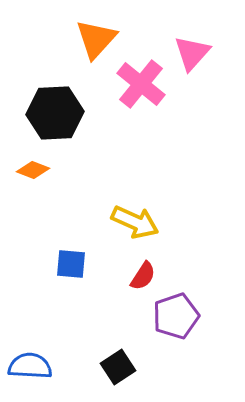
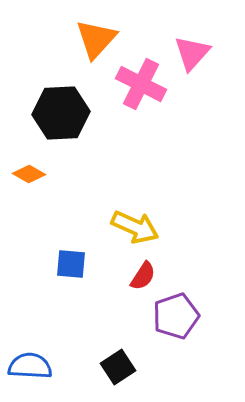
pink cross: rotated 12 degrees counterclockwise
black hexagon: moved 6 px right
orange diamond: moved 4 px left, 4 px down; rotated 8 degrees clockwise
yellow arrow: moved 5 px down
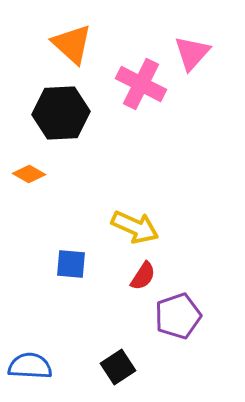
orange triangle: moved 24 px left, 5 px down; rotated 30 degrees counterclockwise
purple pentagon: moved 2 px right
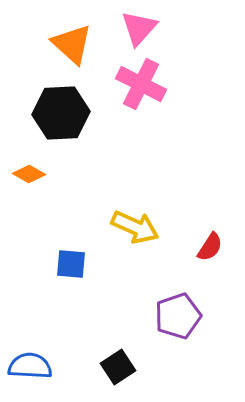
pink triangle: moved 53 px left, 25 px up
red semicircle: moved 67 px right, 29 px up
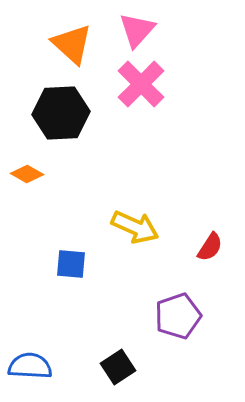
pink triangle: moved 2 px left, 2 px down
pink cross: rotated 18 degrees clockwise
orange diamond: moved 2 px left
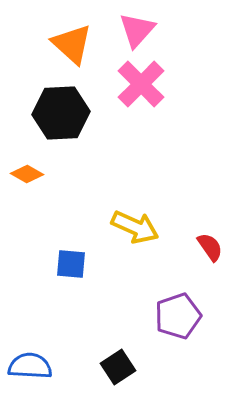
red semicircle: rotated 68 degrees counterclockwise
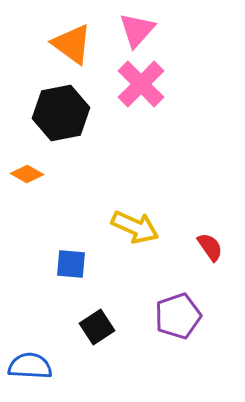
orange triangle: rotated 6 degrees counterclockwise
black hexagon: rotated 8 degrees counterclockwise
black square: moved 21 px left, 40 px up
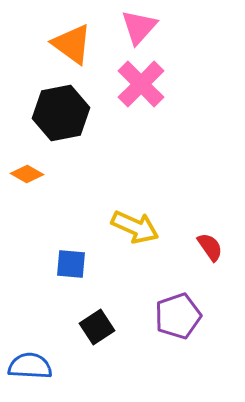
pink triangle: moved 2 px right, 3 px up
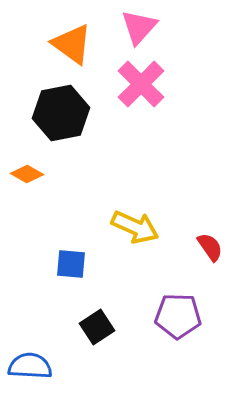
purple pentagon: rotated 21 degrees clockwise
